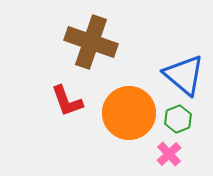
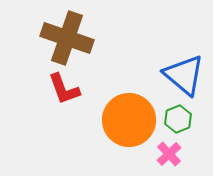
brown cross: moved 24 px left, 4 px up
red L-shape: moved 3 px left, 12 px up
orange circle: moved 7 px down
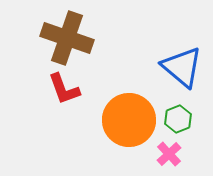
blue triangle: moved 2 px left, 8 px up
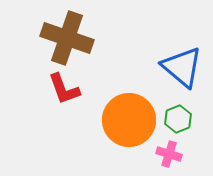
pink cross: rotated 30 degrees counterclockwise
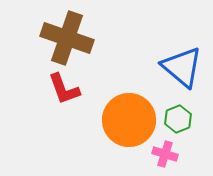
pink cross: moved 4 px left
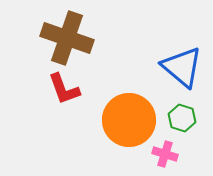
green hexagon: moved 4 px right, 1 px up; rotated 20 degrees counterclockwise
